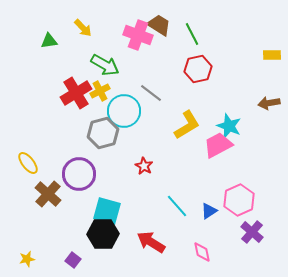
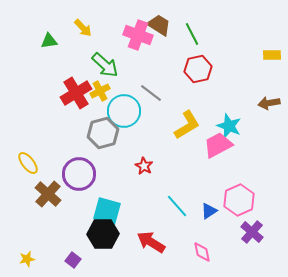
green arrow: rotated 12 degrees clockwise
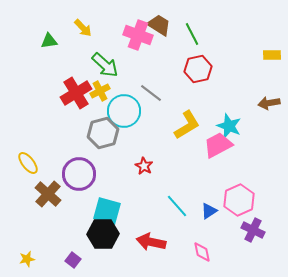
purple cross: moved 1 px right, 2 px up; rotated 15 degrees counterclockwise
red arrow: rotated 20 degrees counterclockwise
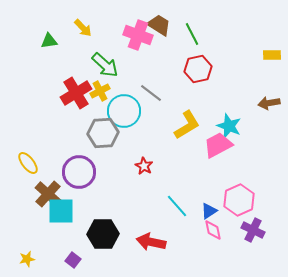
gray hexagon: rotated 12 degrees clockwise
purple circle: moved 2 px up
cyan square: moved 46 px left; rotated 16 degrees counterclockwise
pink diamond: moved 11 px right, 22 px up
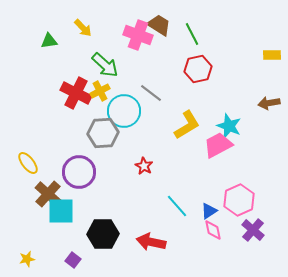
red cross: rotated 32 degrees counterclockwise
purple cross: rotated 15 degrees clockwise
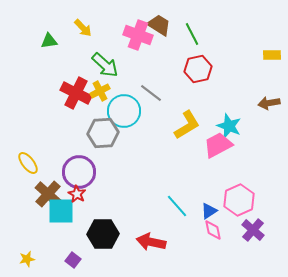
red star: moved 67 px left, 28 px down
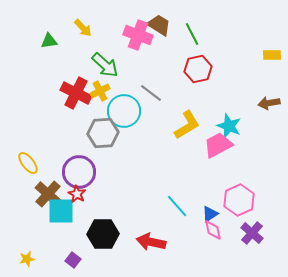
blue triangle: moved 1 px right, 3 px down
purple cross: moved 1 px left, 3 px down
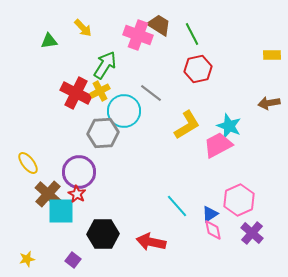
green arrow: rotated 100 degrees counterclockwise
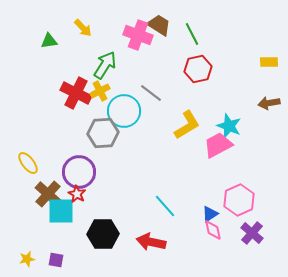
yellow rectangle: moved 3 px left, 7 px down
cyan line: moved 12 px left
purple square: moved 17 px left; rotated 28 degrees counterclockwise
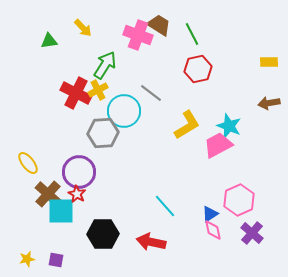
yellow cross: moved 2 px left, 1 px up
